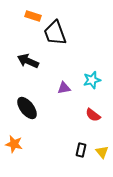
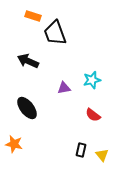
yellow triangle: moved 3 px down
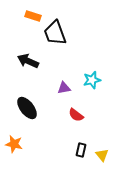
red semicircle: moved 17 px left
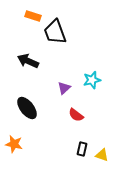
black trapezoid: moved 1 px up
purple triangle: rotated 32 degrees counterclockwise
black rectangle: moved 1 px right, 1 px up
yellow triangle: rotated 32 degrees counterclockwise
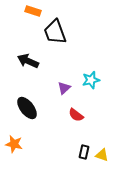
orange rectangle: moved 5 px up
cyan star: moved 1 px left
black rectangle: moved 2 px right, 3 px down
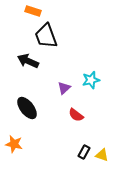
black trapezoid: moved 9 px left, 4 px down
black rectangle: rotated 16 degrees clockwise
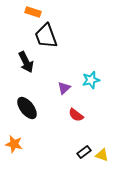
orange rectangle: moved 1 px down
black arrow: moved 2 px left, 1 px down; rotated 140 degrees counterclockwise
black rectangle: rotated 24 degrees clockwise
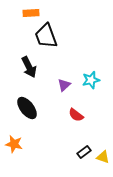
orange rectangle: moved 2 px left, 1 px down; rotated 21 degrees counterclockwise
black arrow: moved 3 px right, 5 px down
purple triangle: moved 3 px up
yellow triangle: moved 1 px right, 2 px down
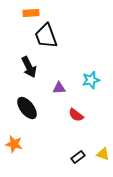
purple triangle: moved 5 px left, 3 px down; rotated 40 degrees clockwise
black rectangle: moved 6 px left, 5 px down
yellow triangle: moved 3 px up
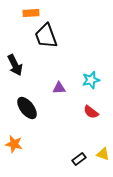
black arrow: moved 14 px left, 2 px up
red semicircle: moved 15 px right, 3 px up
black rectangle: moved 1 px right, 2 px down
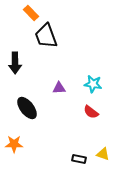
orange rectangle: rotated 49 degrees clockwise
black arrow: moved 2 px up; rotated 25 degrees clockwise
cyan star: moved 2 px right, 4 px down; rotated 24 degrees clockwise
orange star: rotated 12 degrees counterclockwise
black rectangle: rotated 48 degrees clockwise
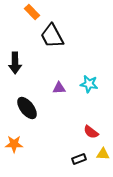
orange rectangle: moved 1 px right, 1 px up
black trapezoid: moved 6 px right; rotated 8 degrees counterclockwise
cyan star: moved 4 px left
red semicircle: moved 20 px down
yellow triangle: rotated 16 degrees counterclockwise
black rectangle: rotated 32 degrees counterclockwise
